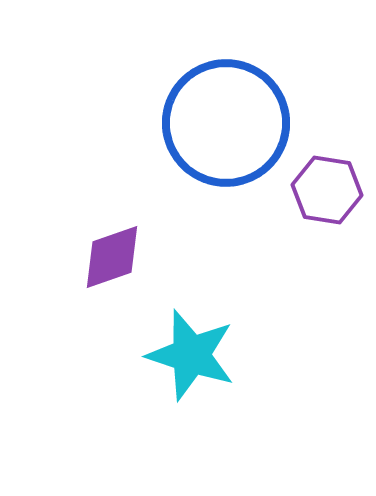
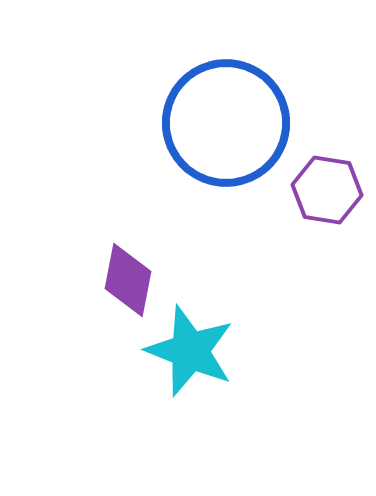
purple diamond: moved 16 px right, 23 px down; rotated 60 degrees counterclockwise
cyan star: moved 1 px left, 4 px up; rotated 4 degrees clockwise
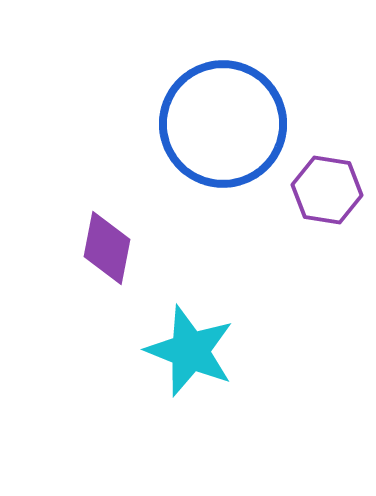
blue circle: moved 3 px left, 1 px down
purple diamond: moved 21 px left, 32 px up
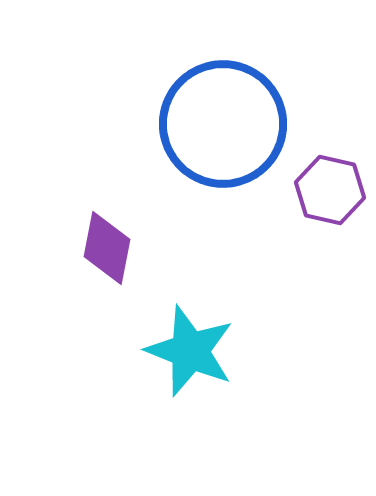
purple hexagon: moved 3 px right; rotated 4 degrees clockwise
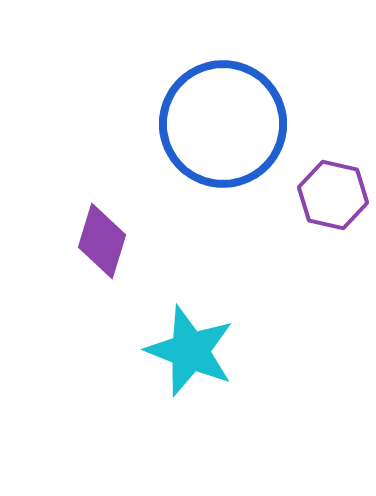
purple hexagon: moved 3 px right, 5 px down
purple diamond: moved 5 px left, 7 px up; rotated 6 degrees clockwise
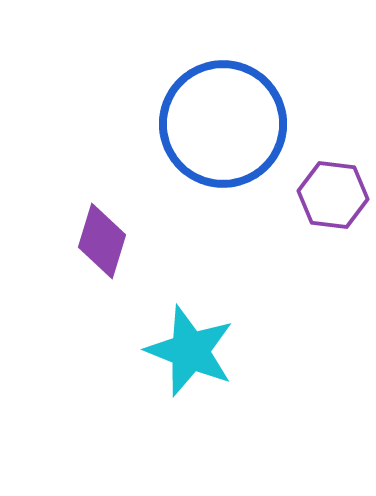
purple hexagon: rotated 6 degrees counterclockwise
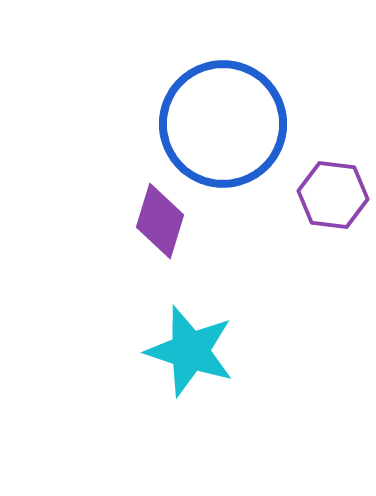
purple diamond: moved 58 px right, 20 px up
cyan star: rotated 4 degrees counterclockwise
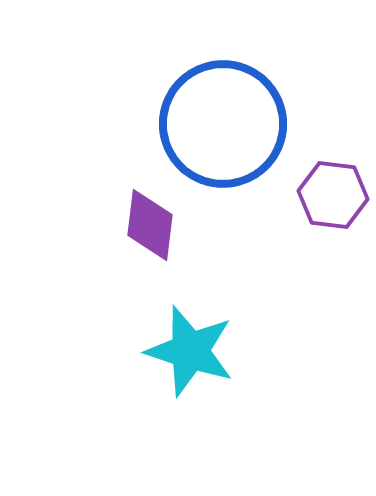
purple diamond: moved 10 px left, 4 px down; rotated 10 degrees counterclockwise
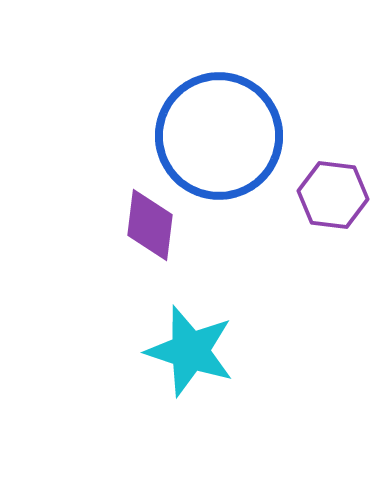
blue circle: moved 4 px left, 12 px down
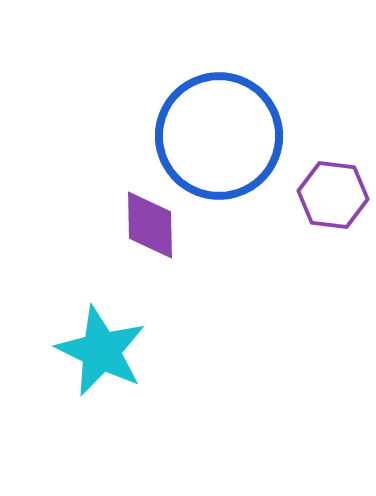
purple diamond: rotated 8 degrees counterclockwise
cyan star: moved 89 px left; rotated 8 degrees clockwise
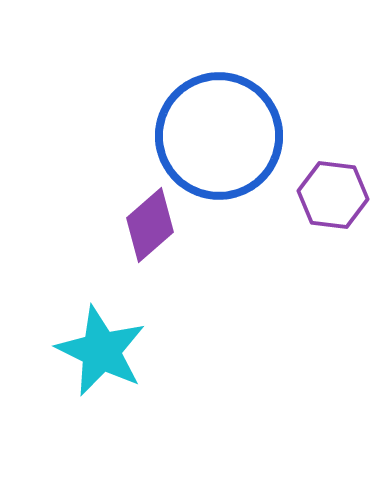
purple diamond: rotated 50 degrees clockwise
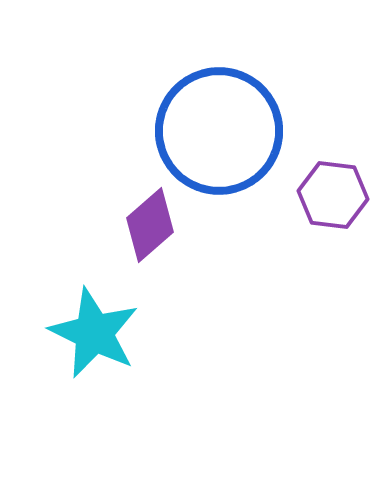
blue circle: moved 5 px up
cyan star: moved 7 px left, 18 px up
